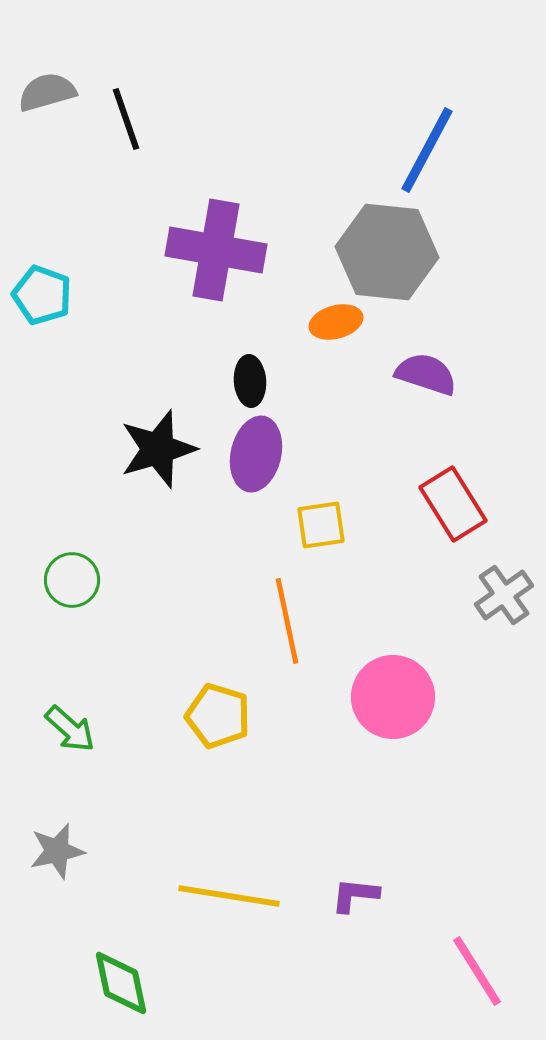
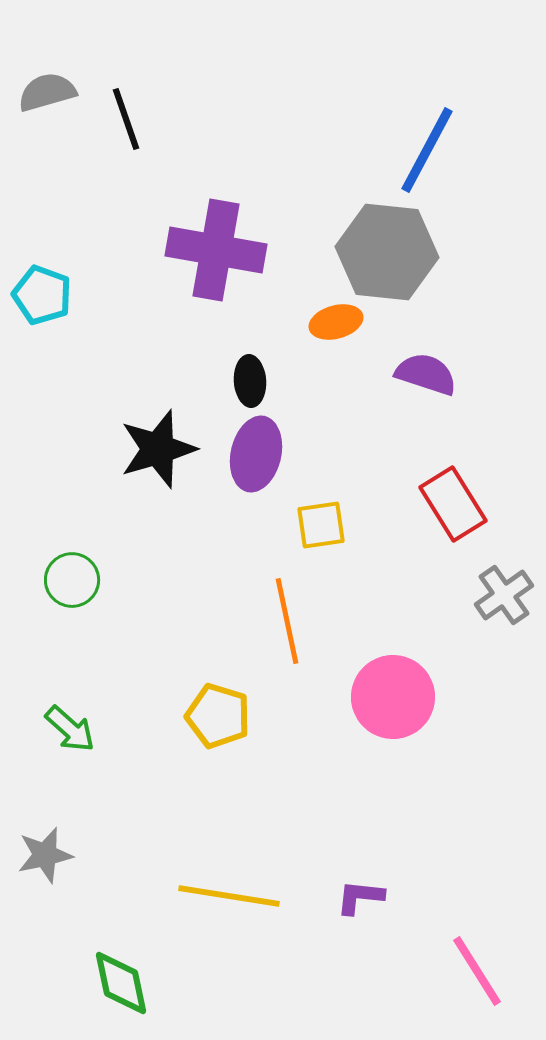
gray star: moved 12 px left, 4 px down
purple L-shape: moved 5 px right, 2 px down
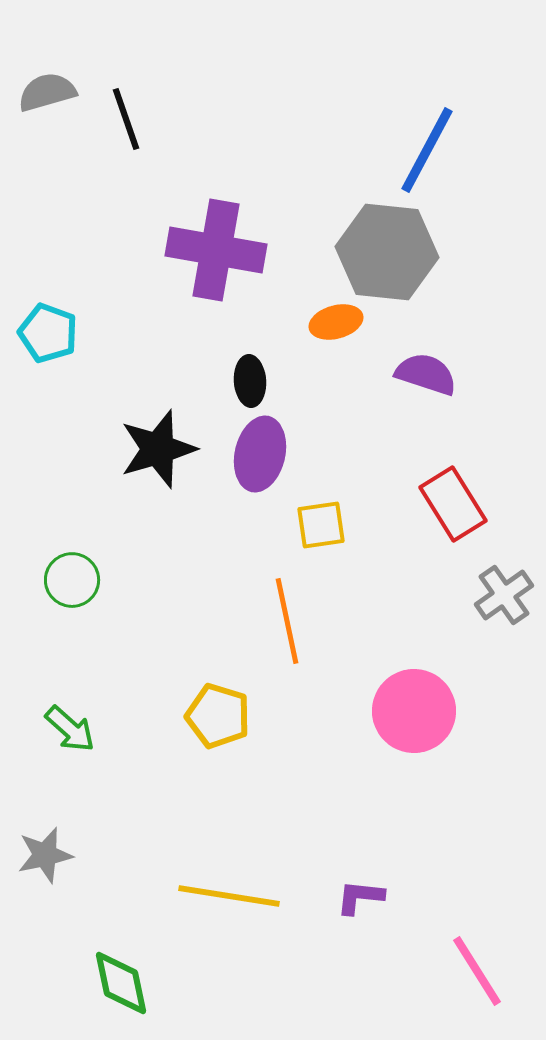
cyan pentagon: moved 6 px right, 38 px down
purple ellipse: moved 4 px right
pink circle: moved 21 px right, 14 px down
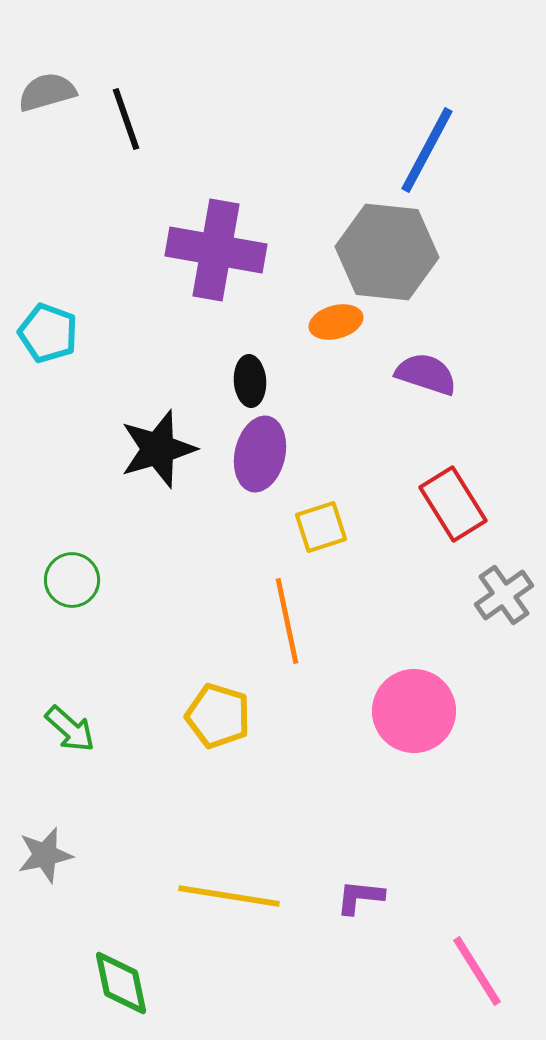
yellow square: moved 2 px down; rotated 10 degrees counterclockwise
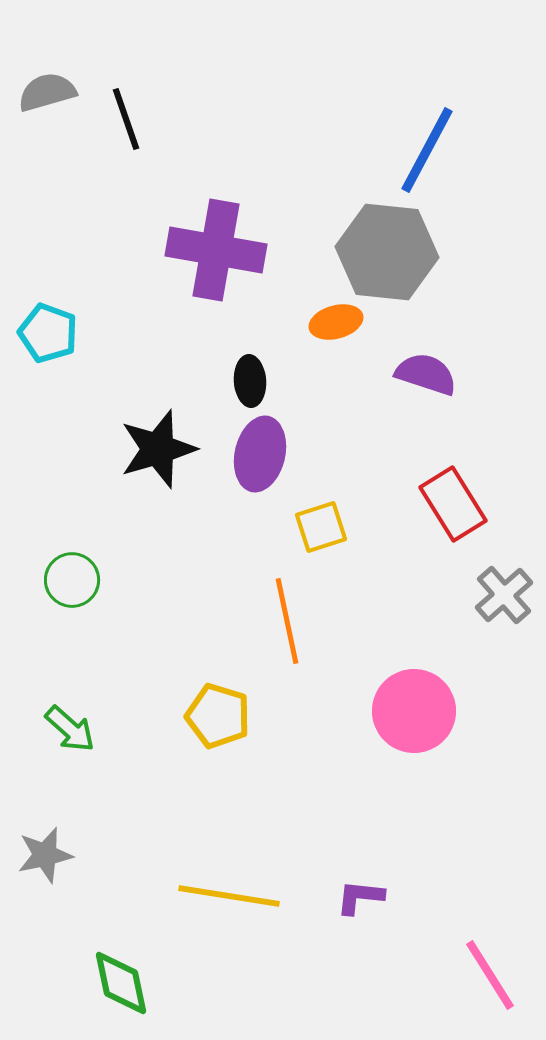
gray cross: rotated 6 degrees counterclockwise
pink line: moved 13 px right, 4 px down
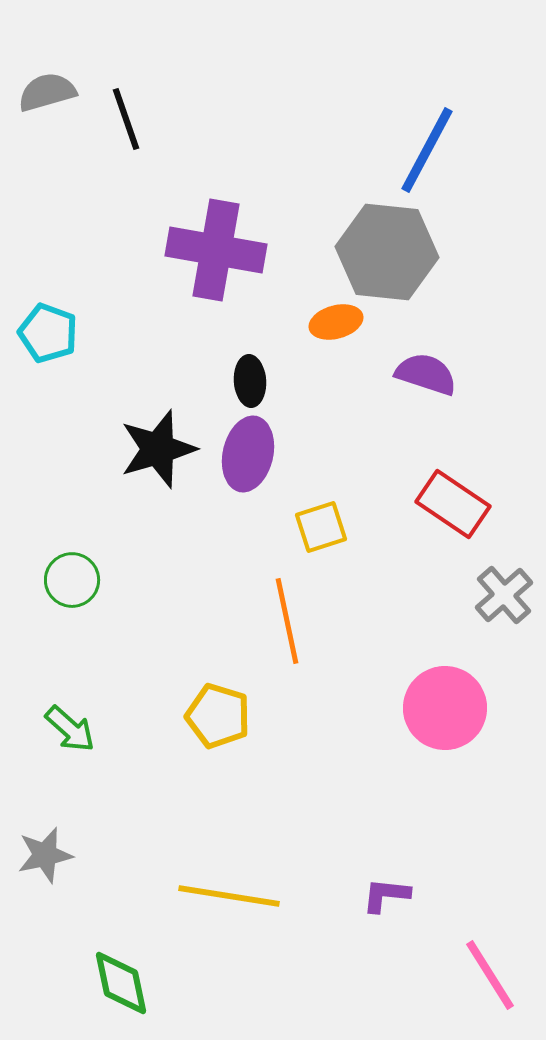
purple ellipse: moved 12 px left
red rectangle: rotated 24 degrees counterclockwise
pink circle: moved 31 px right, 3 px up
purple L-shape: moved 26 px right, 2 px up
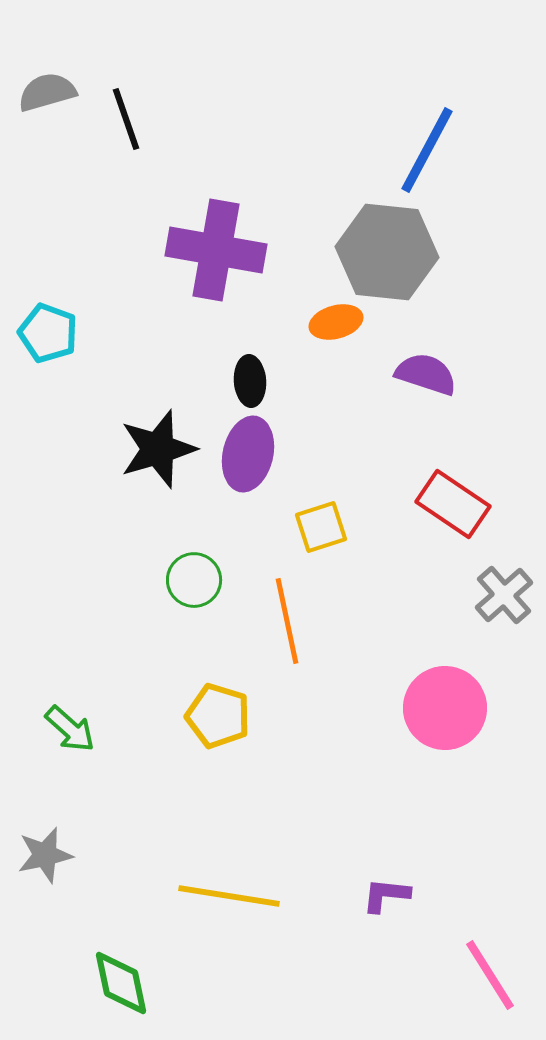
green circle: moved 122 px right
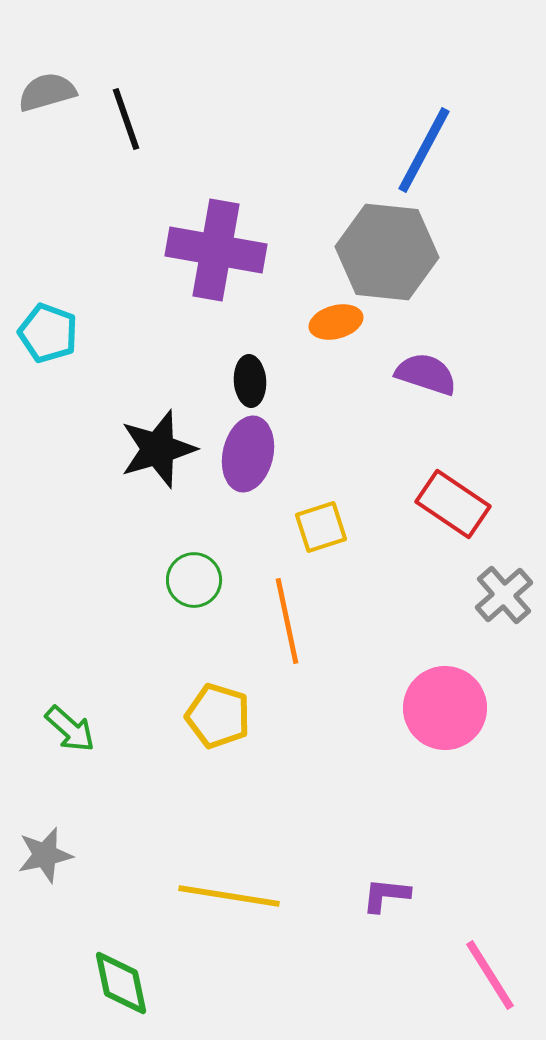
blue line: moved 3 px left
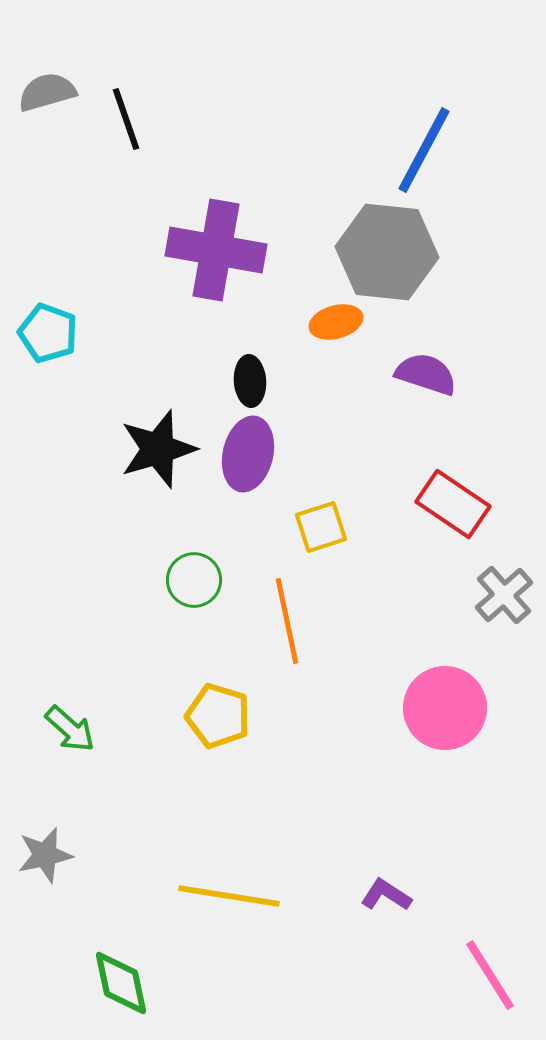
purple L-shape: rotated 27 degrees clockwise
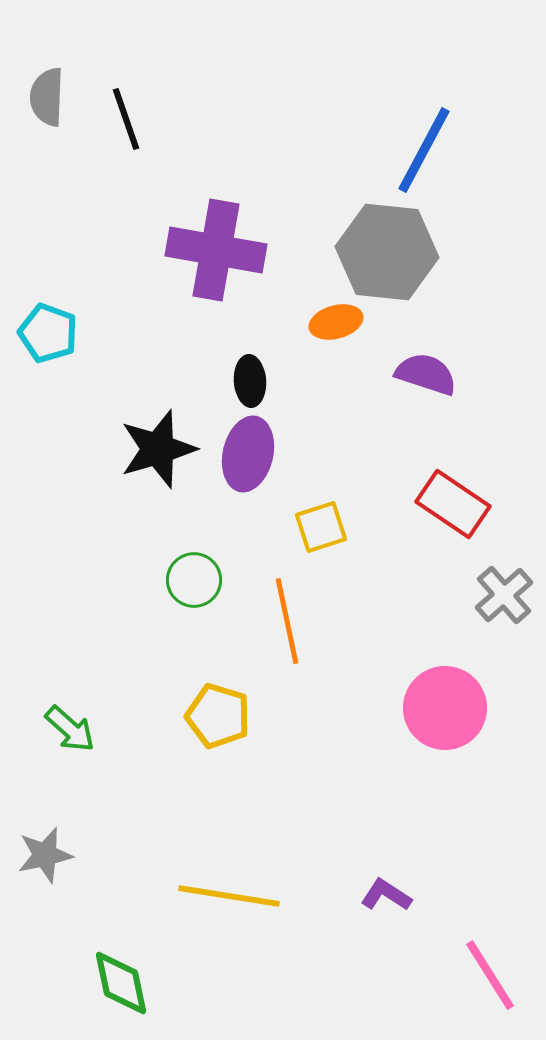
gray semicircle: moved 5 px down; rotated 72 degrees counterclockwise
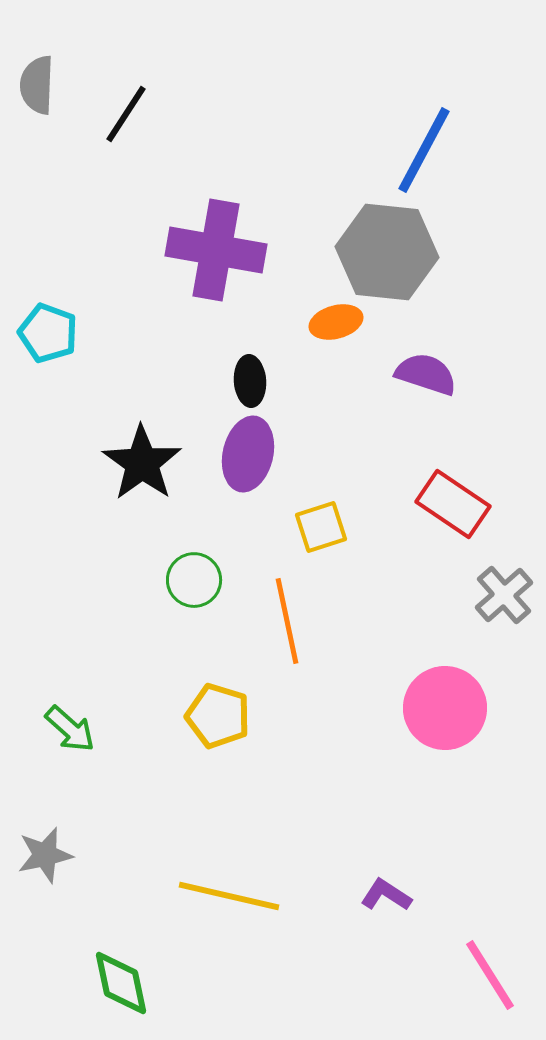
gray semicircle: moved 10 px left, 12 px up
black line: moved 5 px up; rotated 52 degrees clockwise
black star: moved 16 px left, 14 px down; rotated 20 degrees counterclockwise
yellow line: rotated 4 degrees clockwise
